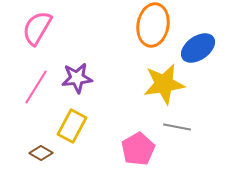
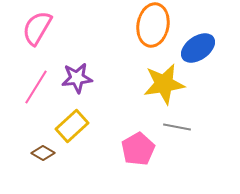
yellow rectangle: rotated 20 degrees clockwise
brown diamond: moved 2 px right
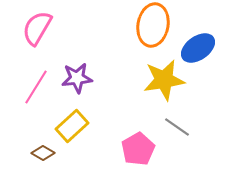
yellow star: moved 4 px up
gray line: rotated 24 degrees clockwise
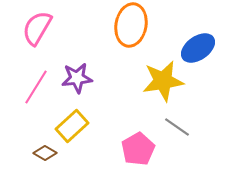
orange ellipse: moved 22 px left
yellow star: moved 1 px left, 1 px down
brown diamond: moved 2 px right
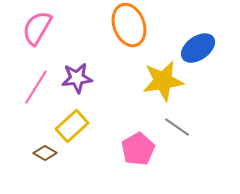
orange ellipse: moved 2 px left; rotated 30 degrees counterclockwise
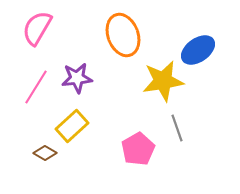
orange ellipse: moved 6 px left, 10 px down
blue ellipse: moved 2 px down
gray line: moved 1 px down; rotated 36 degrees clockwise
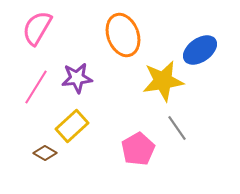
blue ellipse: moved 2 px right
gray line: rotated 16 degrees counterclockwise
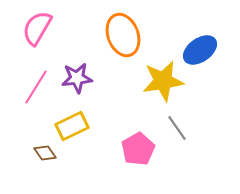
yellow rectangle: rotated 16 degrees clockwise
brown diamond: rotated 25 degrees clockwise
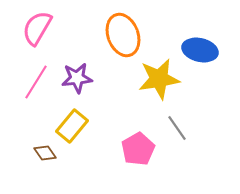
blue ellipse: rotated 48 degrees clockwise
yellow star: moved 4 px left, 2 px up
pink line: moved 5 px up
yellow rectangle: rotated 24 degrees counterclockwise
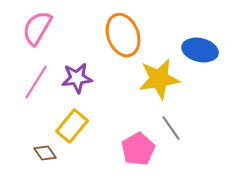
gray line: moved 6 px left
